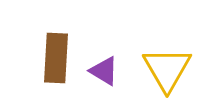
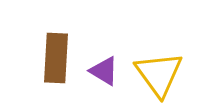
yellow triangle: moved 8 px left, 5 px down; rotated 6 degrees counterclockwise
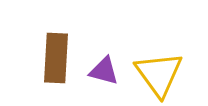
purple triangle: rotated 16 degrees counterclockwise
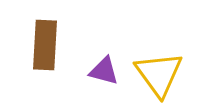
brown rectangle: moved 11 px left, 13 px up
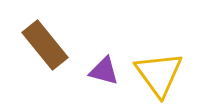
brown rectangle: rotated 42 degrees counterclockwise
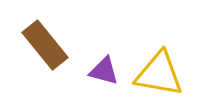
yellow triangle: rotated 44 degrees counterclockwise
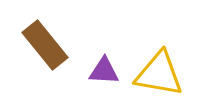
purple triangle: rotated 12 degrees counterclockwise
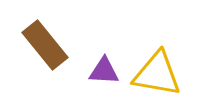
yellow triangle: moved 2 px left
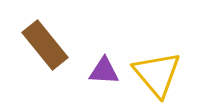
yellow triangle: rotated 40 degrees clockwise
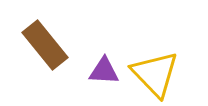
yellow triangle: moved 2 px left; rotated 4 degrees counterclockwise
